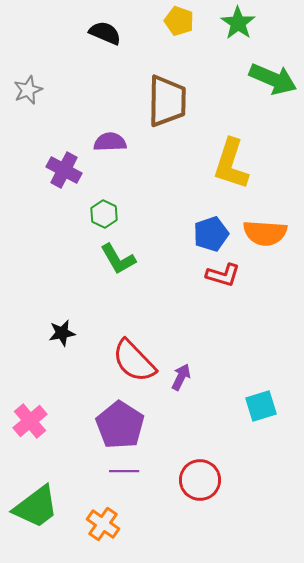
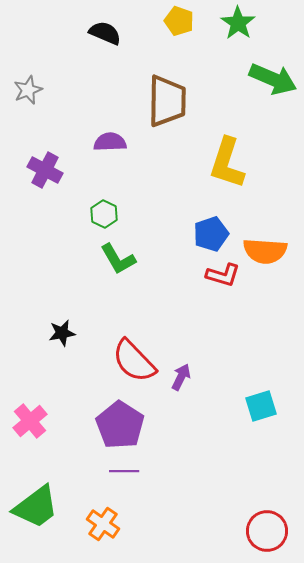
yellow L-shape: moved 4 px left, 1 px up
purple cross: moved 19 px left
orange semicircle: moved 18 px down
red circle: moved 67 px right, 51 px down
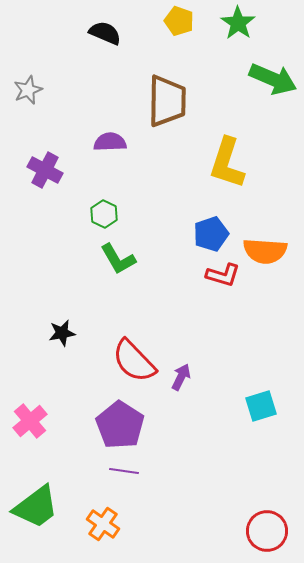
purple line: rotated 8 degrees clockwise
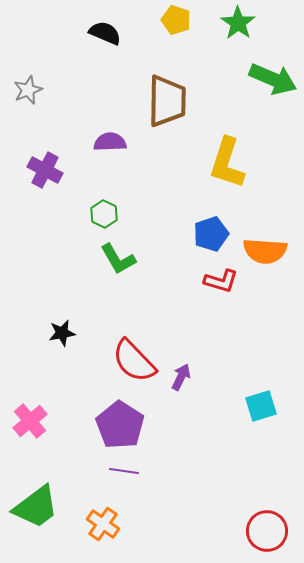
yellow pentagon: moved 3 px left, 1 px up
red L-shape: moved 2 px left, 6 px down
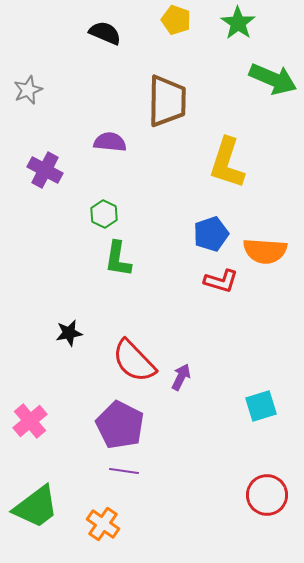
purple semicircle: rotated 8 degrees clockwise
green L-shape: rotated 39 degrees clockwise
black star: moved 7 px right
purple pentagon: rotated 6 degrees counterclockwise
red circle: moved 36 px up
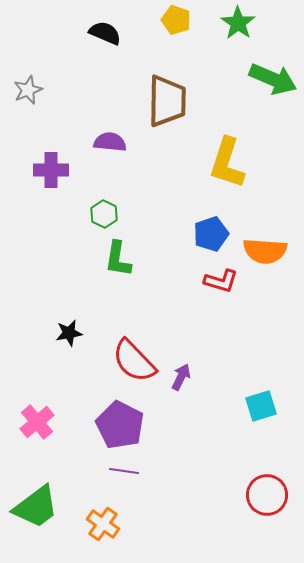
purple cross: moved 6 px right; rotated 28 degrees counterclockwise
pink cross: moved 7 px right, 1 px down
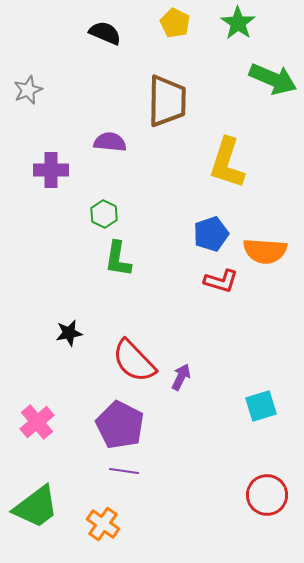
yellow pentagon: moved 1 px left, 3 px down; rotated 8 degrees clockwise
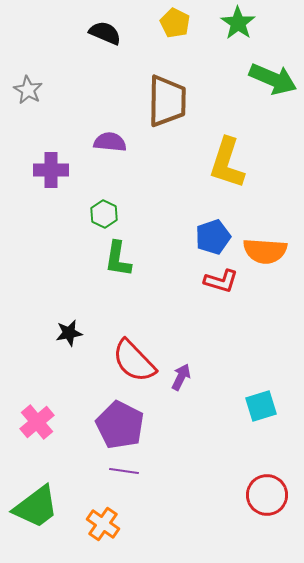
gray star: rotated 20 degrees counterclockwise
blue pentagon: moved 2 px right, 3 px down
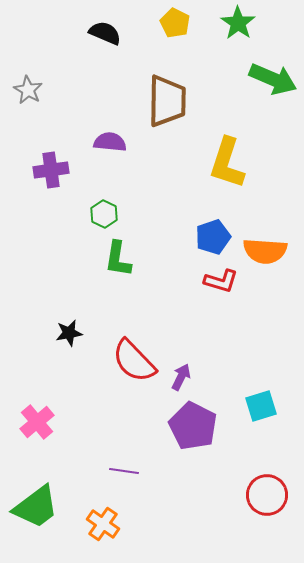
purple cross: rotated 8 degrees counterclockwise
purple pentagon: moved 73 px right, 1 px down
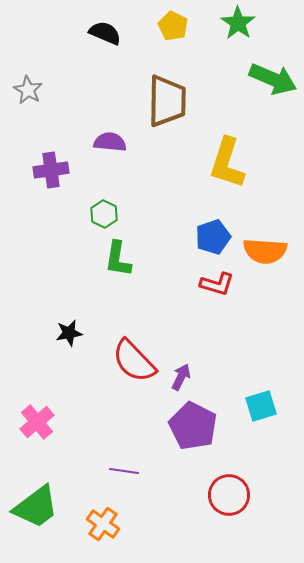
yellow pentagon: moved 2 px left, 3 px down
red L-shape: moved 4 px left, 3 px down
red circle: moved 38 px left
